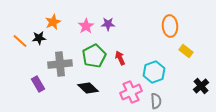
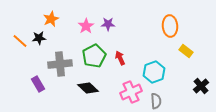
orange star: moved 2 px left, 3 px up
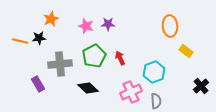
pink star: rotated 21 degrees counterclockwise
orange line: rotated 28 degrees counterclockwise
